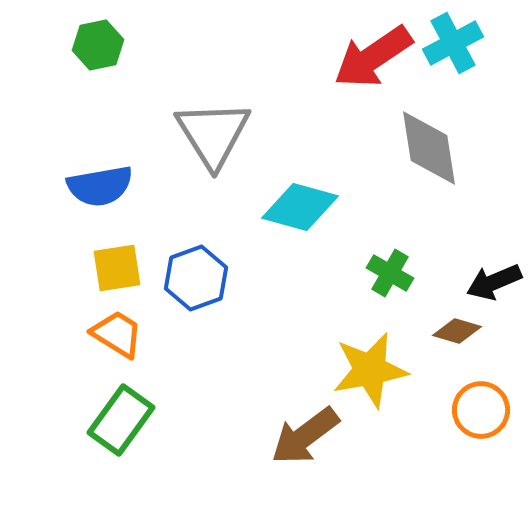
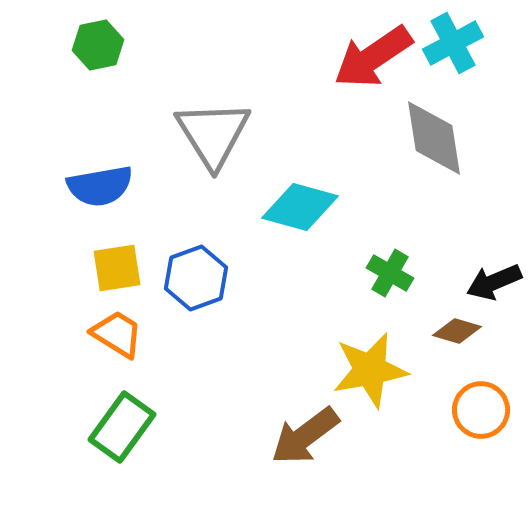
gray diamond: moved 5 px right, 10 px up
green rectangle: moved 1 px right, 7 px down
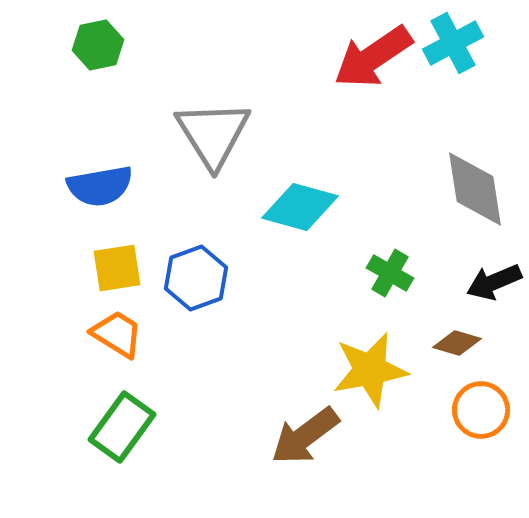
gray diamond: moved 41 px right, 51 px down
brown diamond: moved 12 px down
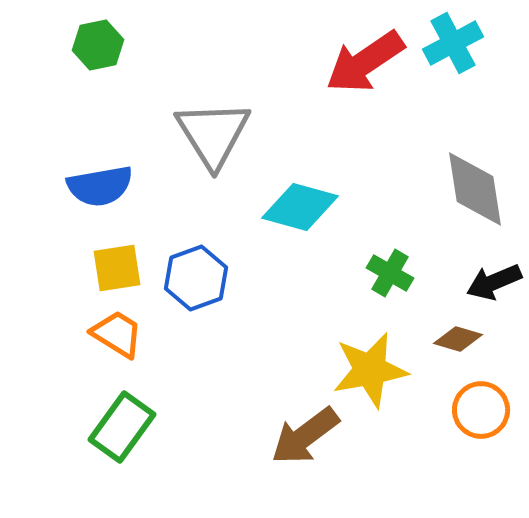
red arrow: moved 8 px left, 5 px down
brown diamond: moved 1 px right, 4 px up
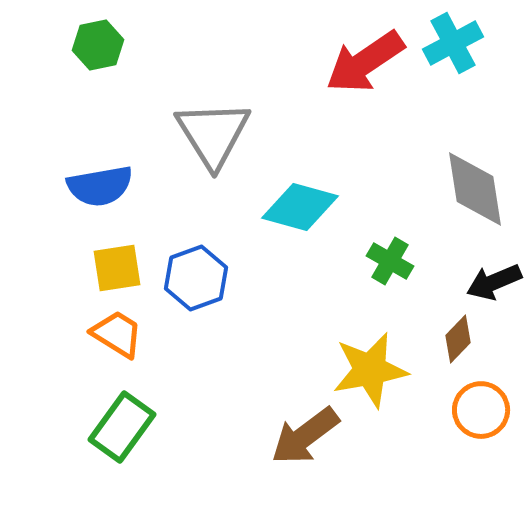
green cross: moved 12 px up
brown diamond: rotated 63 degrees counterclockwise
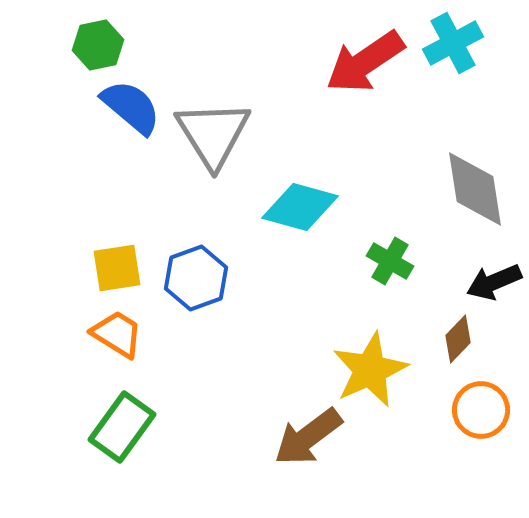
blue semicircle: moved 31 px right, 79 px up; rotated 130 degrees counterclockwise
yellow star: rotated 14 degrees counterclockwise
brown arrow: moved 3 px right, 1 px down
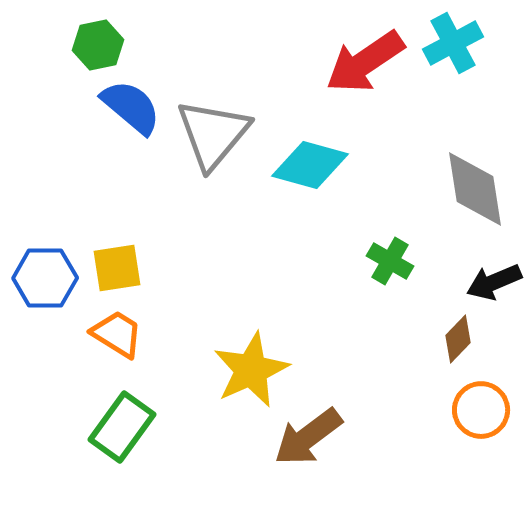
gray triangle: rotated 12 degrees clockwise
cyan diamond: moved 10 px right, 42 px up
blue hexagon: moved 151 px left; rotated 20 degrees clockwise
yellow star: moved 119 px left
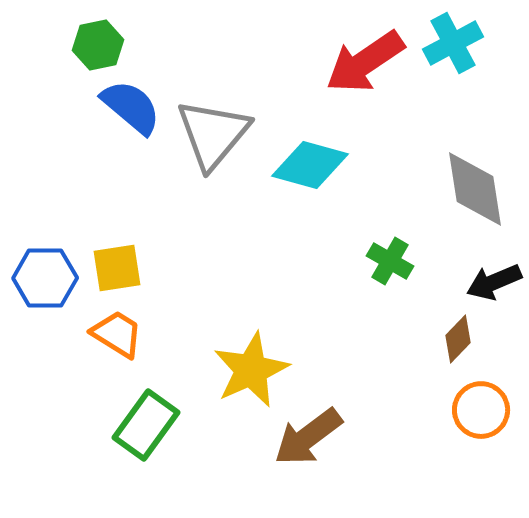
green rectangle: moved 24 px right, 2 px up
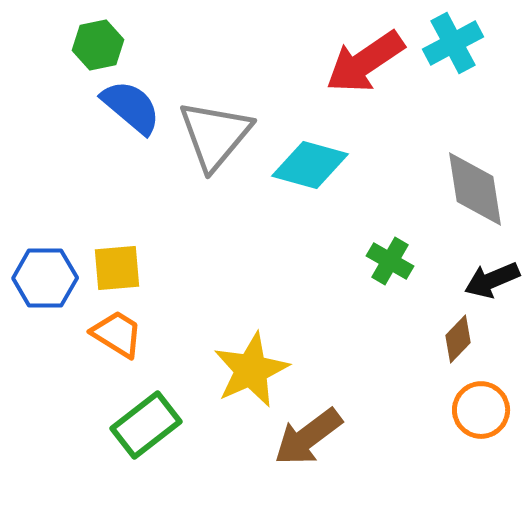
gray triangle: moved 2 px right, 1 px down
yellow square: rotated 4 degrees clockwise
black arrow: moved 2 px left, 2 px up
green rectangle: rotated 16 degrees clockwise
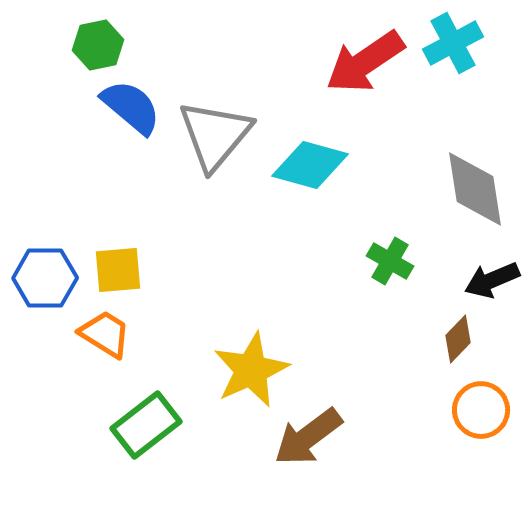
yellow square: moved 1 px right, 2 px down
orange trapezoid: moved 12 px left
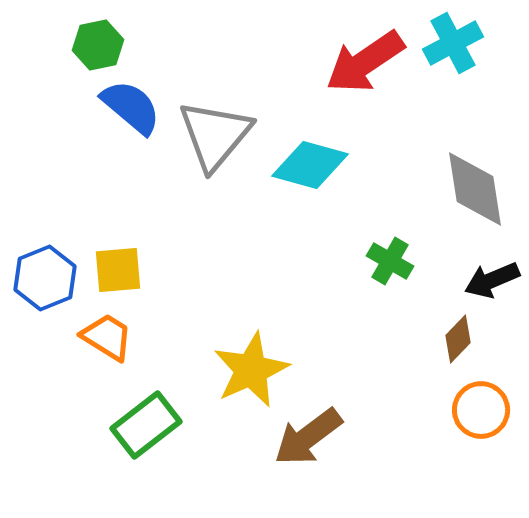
blue hexagon: rotated 22 degrees counterclockwise
orange trapezoid: moved 2 px right, 3 px down
